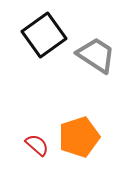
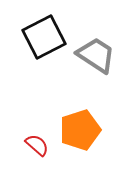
black square: moved 2 px down; rotated 9 degrees clockwise
orange pentagon: moved 1 px right, 7 px up
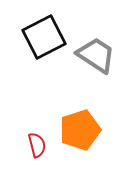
red semicircle: rotated 35 degrees clockwise
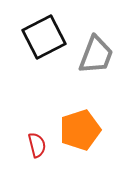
gray trapezoid: rotated 78 degrees clockwise
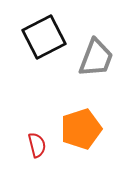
gray trapezoid: moved 3 px down
orange pentagon: moved 1 px right, 1 px up
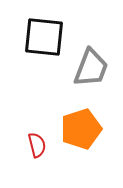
black square: rotated 33 degrees clockwise
gray trapezoid: moved 5 px left, 10 px down
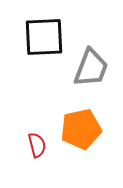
black square: rotated 9 degrees counterclockwise
orange pentagon: rotated 6 degrees clockwise
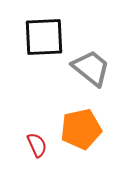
gray trapezoid: rotated 72 degrees counterclockwise
red semicircle: rotated 10 degrees counterclockwise
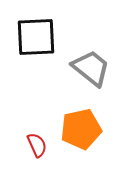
black square: moved 8 px left
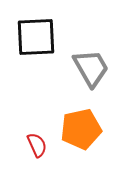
gray trapezoid: rotated 21 degrees clockwise
